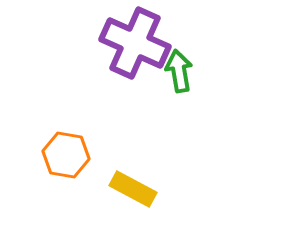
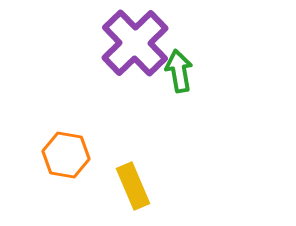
purple cross: rotated 22 degrees clockwise
yellow rectangle: moved 3 px up; rotated 39 degrees clockwise
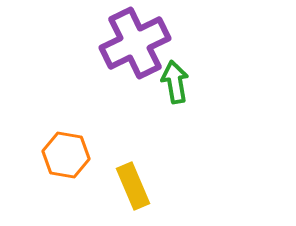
purple cross: rotated 18 degrees clockwise
green arrow: moved 4 px left, 11 px down
